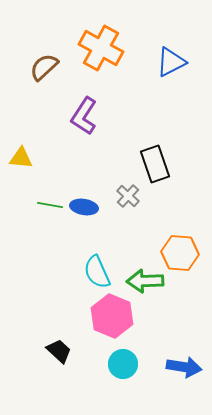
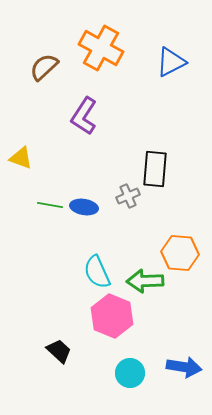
yellow triangle: rotated 15 degrees clockwise
black rectangle: moved 5 px down; rotated 24 degrees clockwise
gray cross: rotated 25 degrees clockwise
cyan circle: moved 7 px right, 9 px down
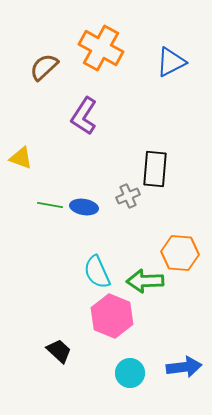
blue arrow: rotated 16 degrees counterclockwise
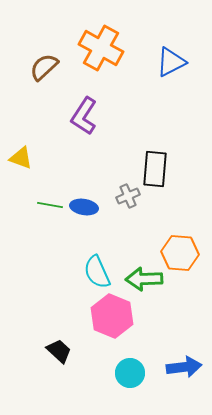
green arrow: moved 1 px left, 2 px up
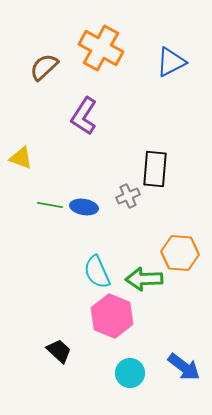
blue arrow: rotated 44 degrees clockwise
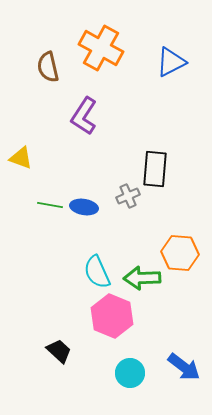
brown semicircle: moved 4 px right; rotated 60 degrees counterclockwise
green arrow: moved 2 px left, 1 px up
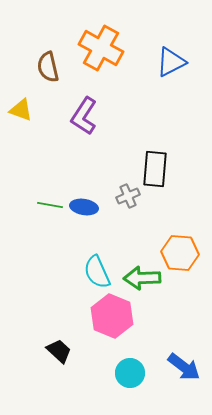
yellow triangle: moved 48 px up
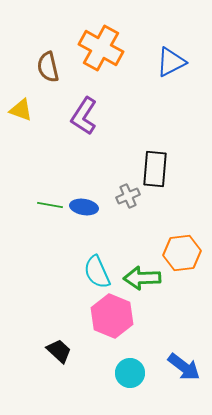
orange hexagon: moved 2 px right; rotated 12 degrees counterclockwise
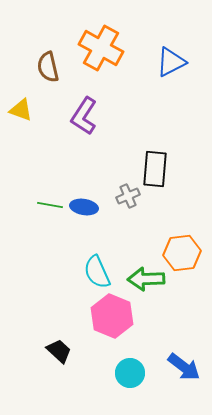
green arrow: moved 4 px right, 1 px down
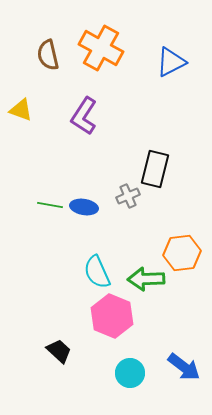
brown semicircle: moved 12 px up
black rectangle: rotated 9 degrees clockwise
